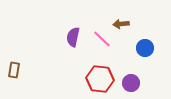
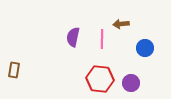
pink line: rotated 48 degrees clockwise
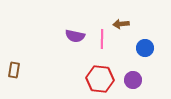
purple semicircle: moved 2 px right, 1 px up; rotated 90 degrees counterclockwise
purple circle: moved 2 px right, 3 px up
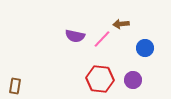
pink line: rotated 42 degrees clockwise
brown rectangle: moved 1 px right, 16 px down
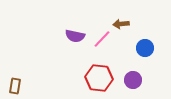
red hexagon: moved 1 px left, 1 px up
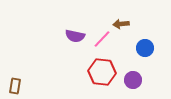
red hexagon: moved 3 px right, 6 px up
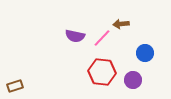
pink line: moved 1 px up
blue circle: moved 5 px down
brown rectangle: rotated 63 degrees clockwise
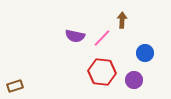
brown arrow: moved 1 px right, 4 px up; rotated 98 degrees clockwise
purple circle: moved 1 px right
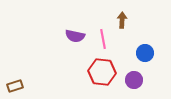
pink line: moved 1 px right, 1 px down; rotated 54 degrees counterclockwise
